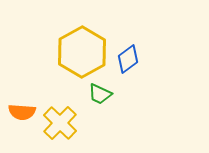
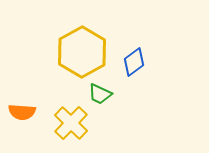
blue diamond: moved 6 px right, 3 px down
yellow cross: moved 11 px right
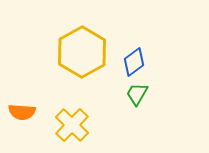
green trapezoid: moved 37 px right; rotated 95 degrees clockwise
yellow cross: moved 1 px right, 2 px down
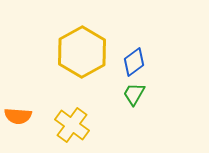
green trapezoid: moved 3 px left
orange semicircle: moved 4 px left, 4 px down
yellow cross: rotated 8 degrees counterclockwise
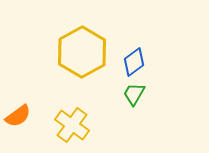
orange semicircle: rotated 40 degrees counterclockwise
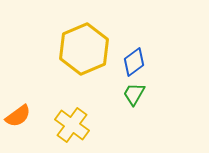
yellow hexagon: moved 2 px right, 3 px up; rotated 6 degrees clockwise
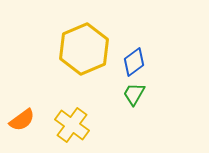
orange semicircle: moved 4 px right, 4 px down
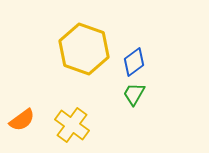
yellow hexagon: rotated 18 degrees counterclockwise
